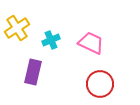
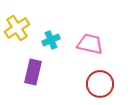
pink trapezoid: moved 1 px left, 1 px down; rotated 12 degrees counterclockwise
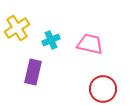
red circle: moved 3 px right, 5 px down
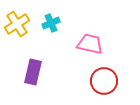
yellow cross: moved 4 px up
cyan cross: moved 17 px up
red circle: moved 1 px right, 8 px up
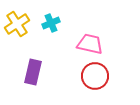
red circle: moved 9 px left, 5 px up
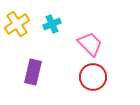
cyan cross: moved 1 px right, 1 px down
pink trapezoid: rotated 32 degrees clockwise
red circle: moved 2 px left, 1 px down
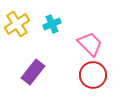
purple rectangle: rotated 25 degrees clockwise
red circle: moved 2 px up
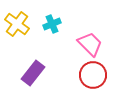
yellow cross: rotated 20 degrees counterclockwise
purple rectangle: moved 1 px down
